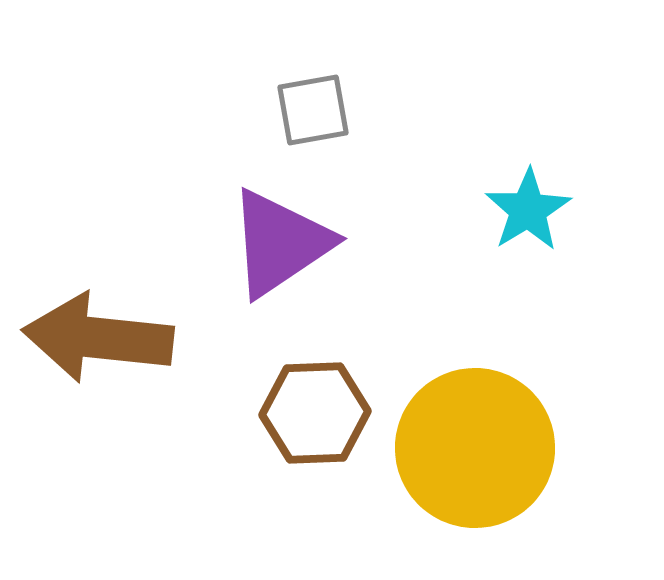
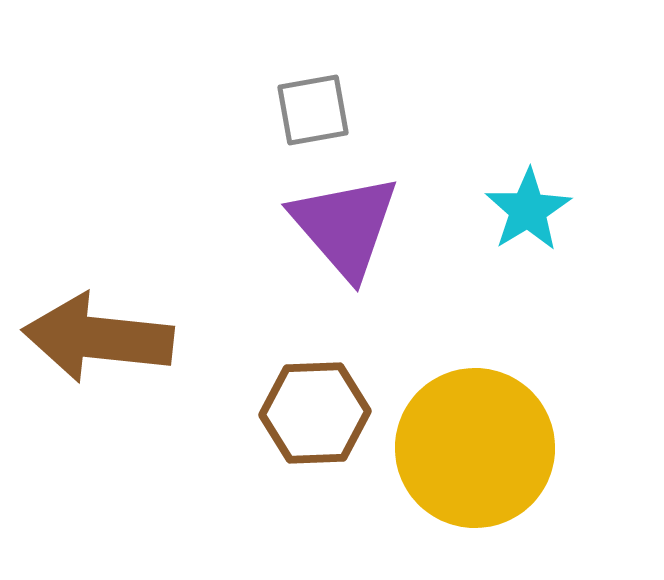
purple triangle: moved 65 px right, 17 px up; rotated 37 degrees counterclockwise
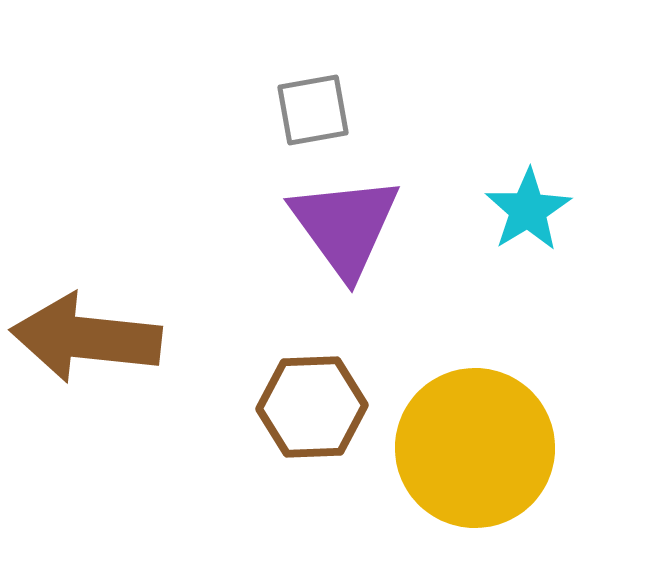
purple triangle: rotated 5 degrees clockwise
brown arrow: moved 12 px left
brown hexagon: moved 3 px left, 6 px up
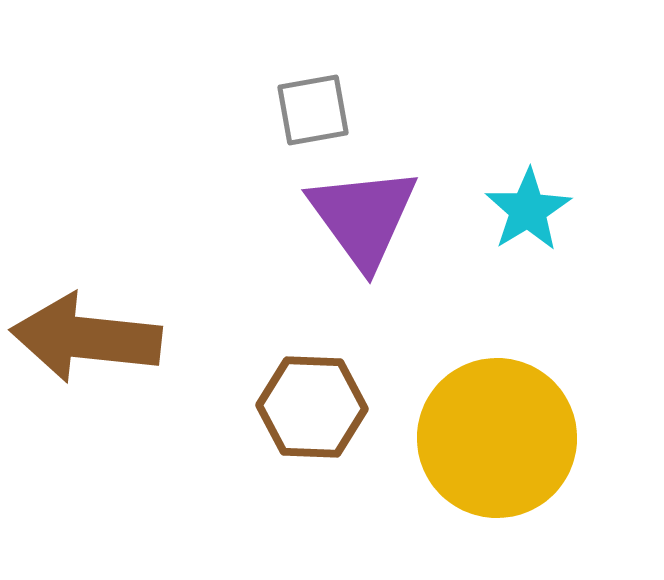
purple triangle: moved 18 px right, 9 px up
brown hexagon: rotated 4 degrees clockwise
yellow circle: moved 22 px right, 10 px up
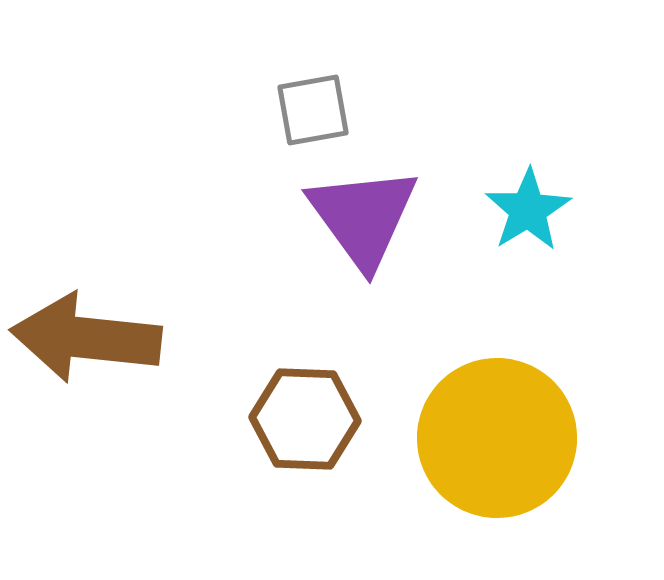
brown hexagon: moved 7 px left, 12 px down
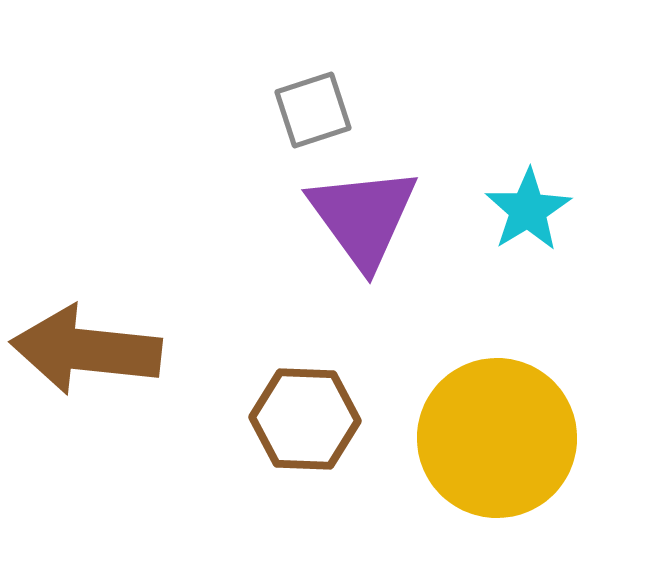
gray square: rotated 8 degrees counterclockwise
brown arrow: moved 12 px down
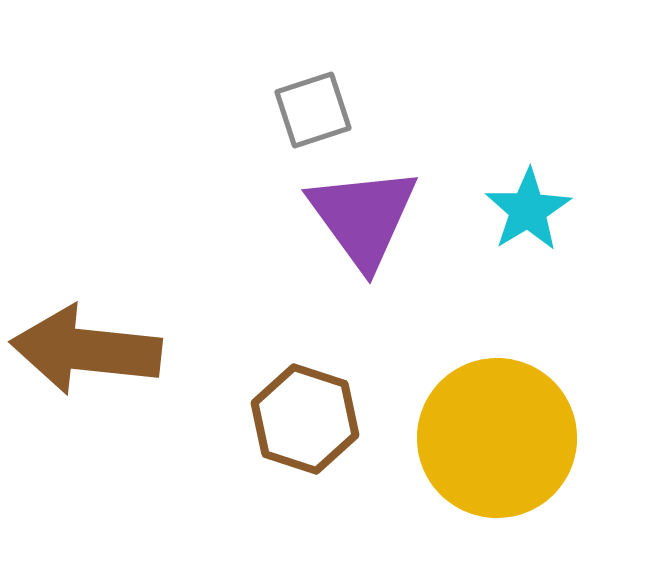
brown hexagon: rotated 16 degrees clockwise
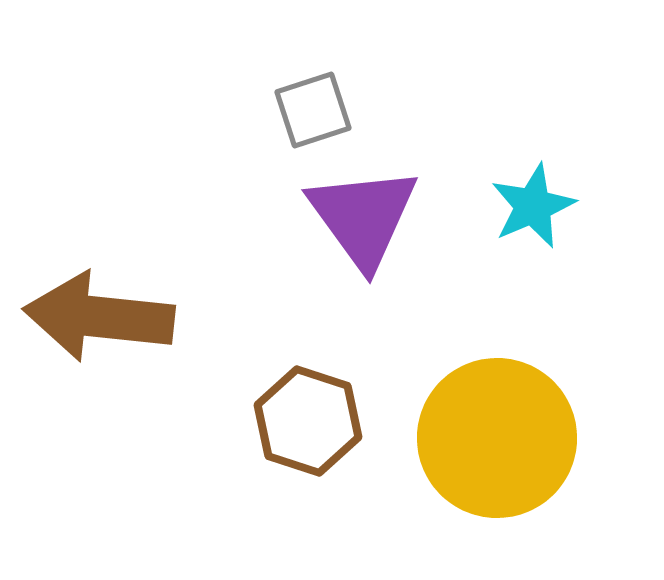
cyan star: moved 5 px right, 4 px up; rotated 8 degrees clockwise
brown arrow: moved 13 px right, 33 px up
brown hexagon: moved 3 px right, 2 px down
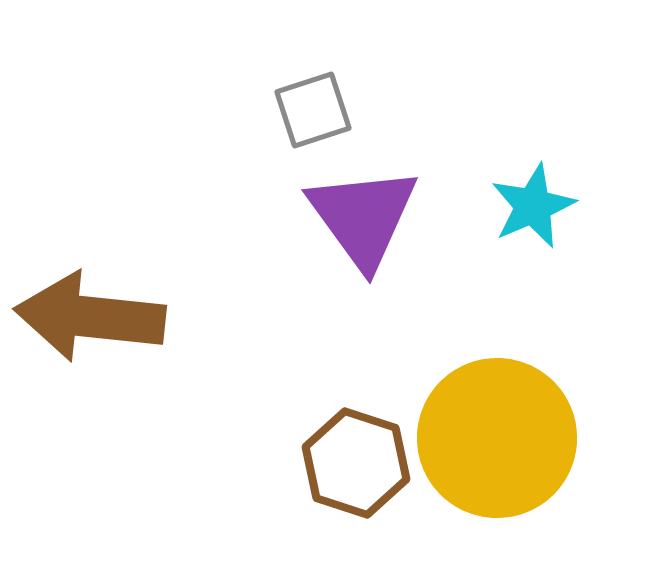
brown arrow: moved 9 px left
brown hexagon: moved 48 px right, 42 px down
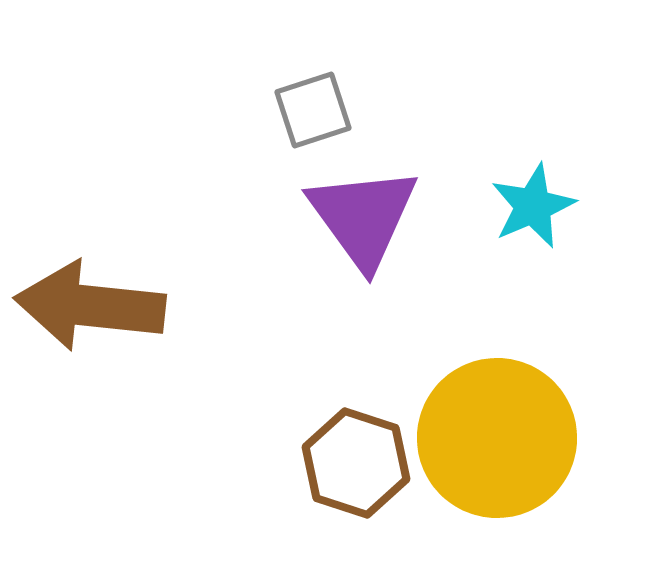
brown arrow: moved 11 px up
